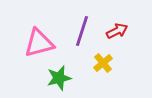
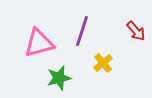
red arrow: moved 19 px right; rotated 75 degrees clockwise
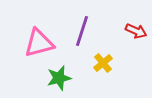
red arrow: rotated 25 degrees counterclockwise
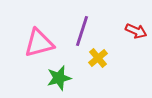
yellow cross: moved 5 px left, 5 px up
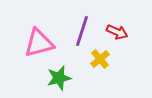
red arrow: moved 19 px left, 1 px down
yellow cross: moved 2 px right, 1 px down
